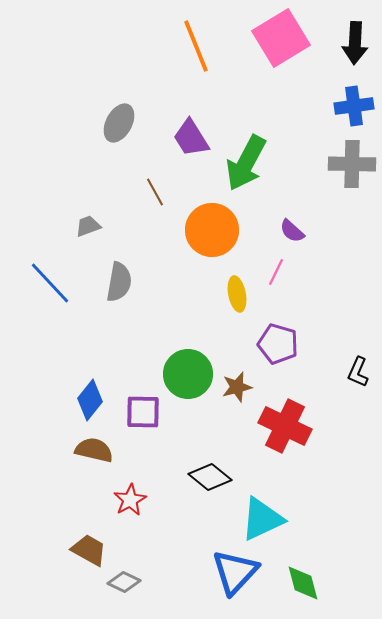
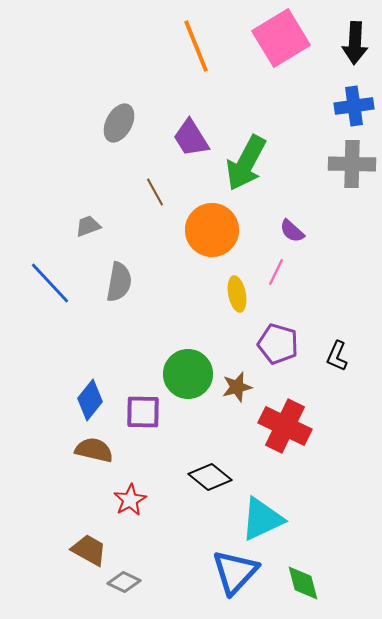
black L-shape: moved 21 px left, 16 px up
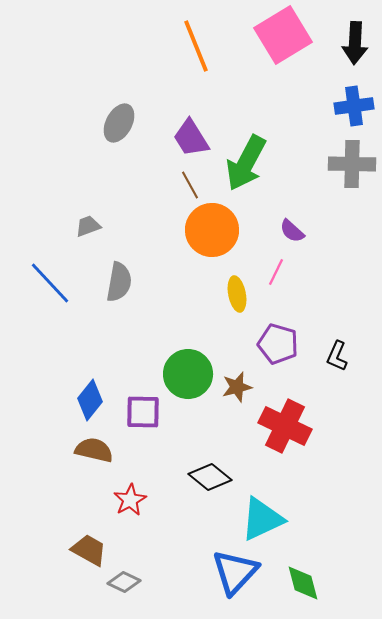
pink square: moved 2 px right, 3 px up
brown line: moved 35 px right, 7 px up
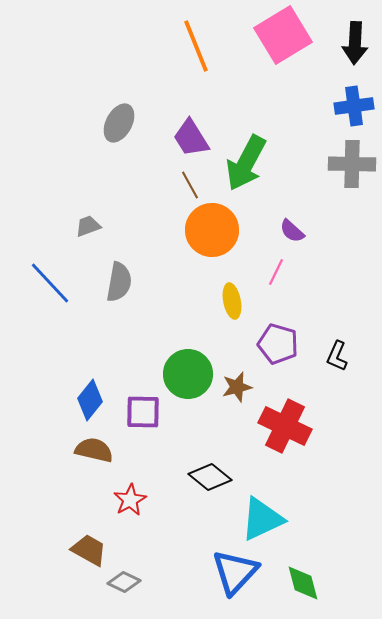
yellow ellipse: moved 5 px left, 7 px down
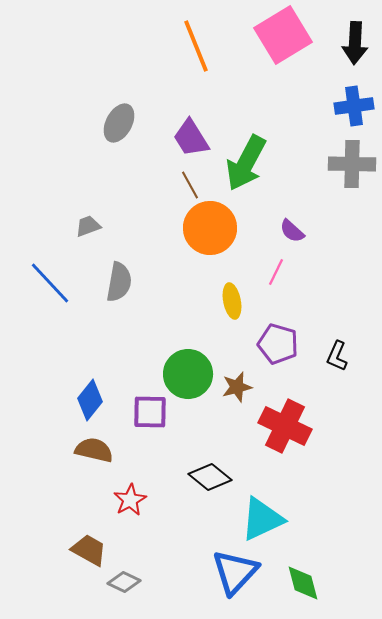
orange circle: moved 2 px left, 2 px up
purple square: moved 7 px right
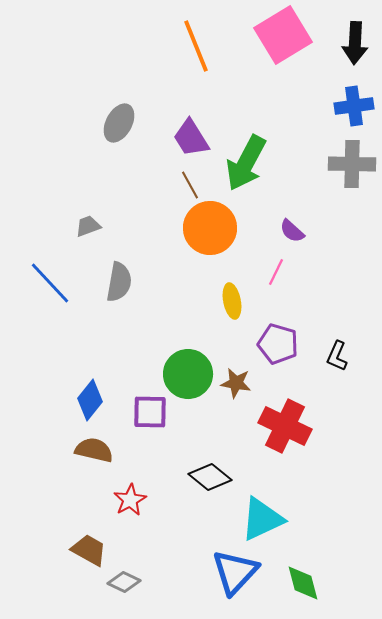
brown star: moved 1 px left, 4 px up; rotated 24 degrees clockwise
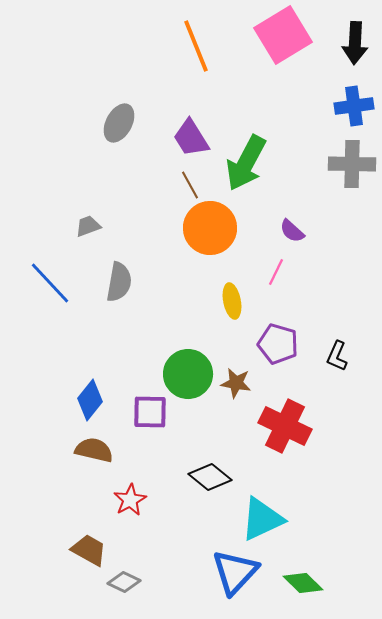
green diamond: rotated 30 degrees counterclockwise
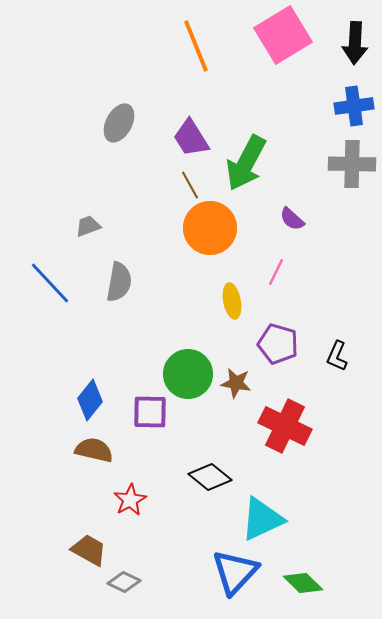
purple semicircle: moved 12 px up
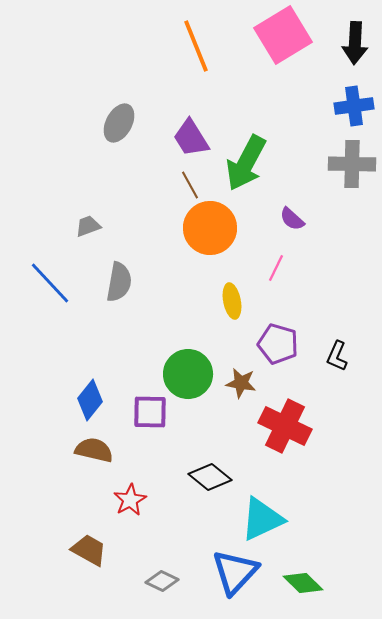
pink line: moved 4 px up
brown star: moved 5 px right
gray diamond: moved 38 px right, 1 px up
